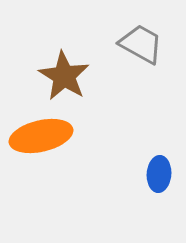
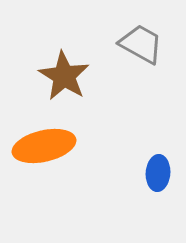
orange ellipse: moved 3 px right, 10 px down
blue ellipse: moved 1 px left, 1 px up
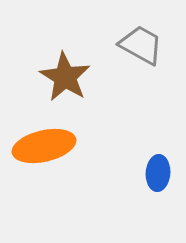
gray trapezoid: moved 1 px down
brown star: moved 1 px right, 1 px down
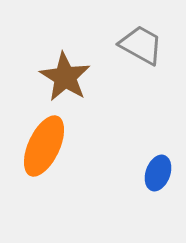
orange ellipse: rotated 52 degrees counterclockwise
blue ellipse: rotated 16 degrees clockwise
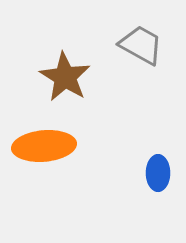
orange ellipse: rotated 60 degrees clockwise
blue ellipse: rotated 20 degrees counterclockwise
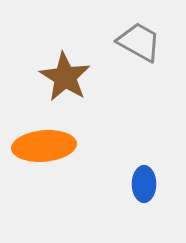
gray trapezoid: moved 2 px left, 3 px up
blue ellipse: moved 14 px left, 11 px down
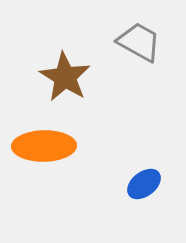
orange ellipse: rotated 4 degrees clockwise
blue ellipse: rotated 52 degrees clockwise
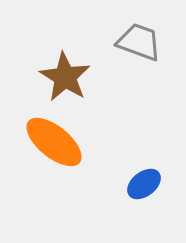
gray trapezoid: rotated 9 degrees counterclockwise
orange ellipse: moved 10 px right, 4 px up; rotated 40 degrees clockwise
